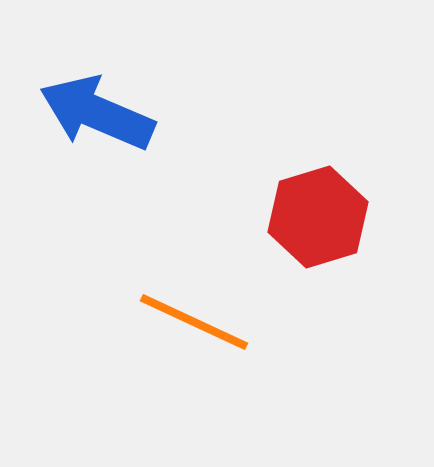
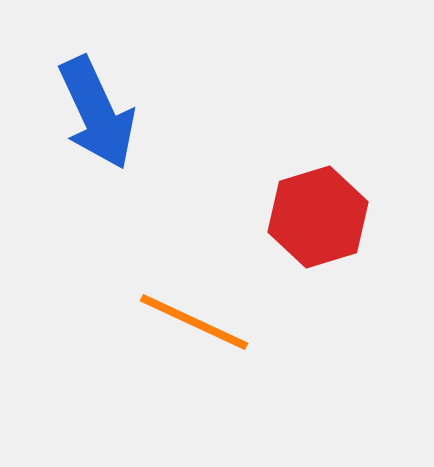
blue arrow: rotated 138 degrees counterclockwise
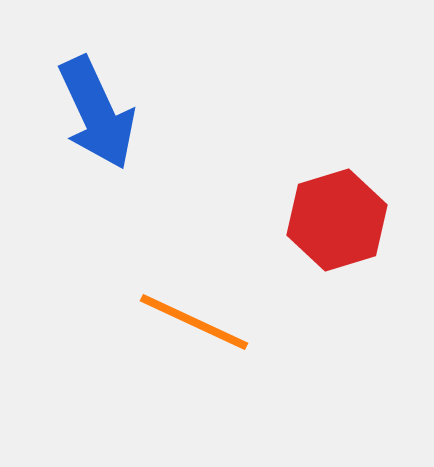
red hexagon: moved 19 px right, 3 px down
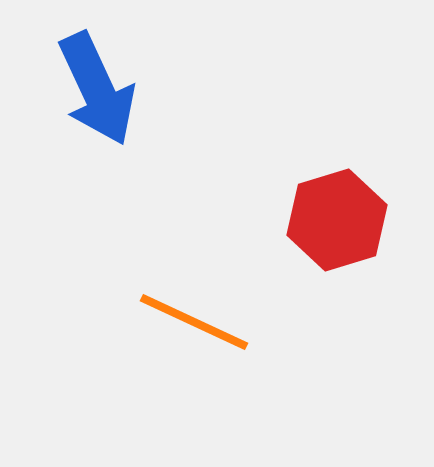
blue arrow: moved 24 px up
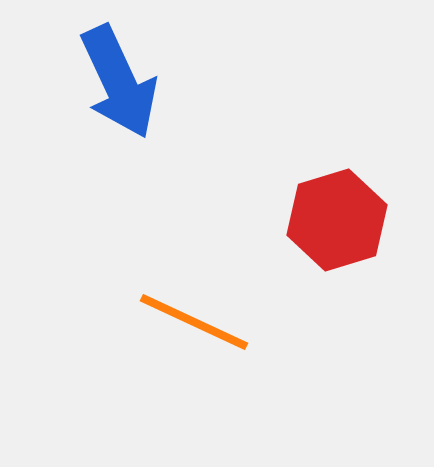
blue arrow: moved 22 px right, 7 px up
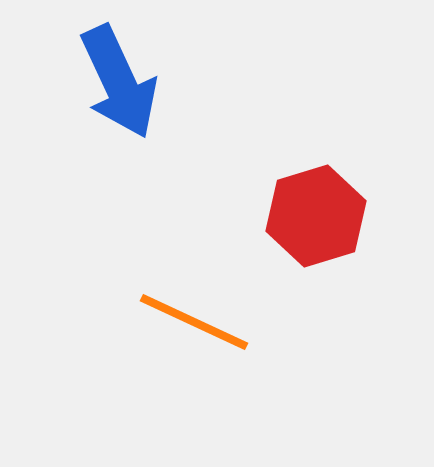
red hexagon: moved 21 px left, 4 px up
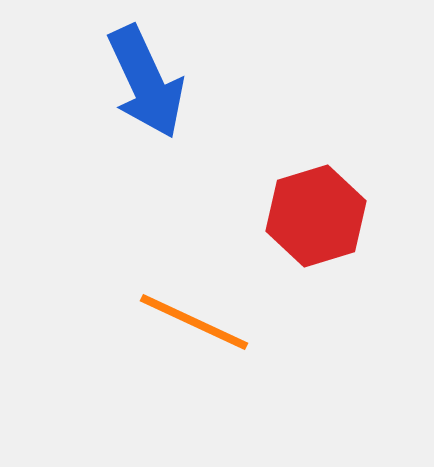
blue arrow: moved 27 px right
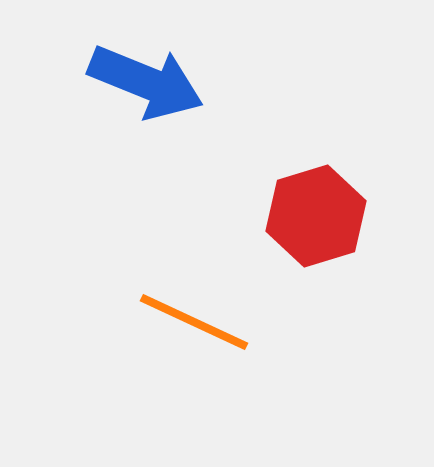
blue arrow: rotated 43 degrees counterclockwise
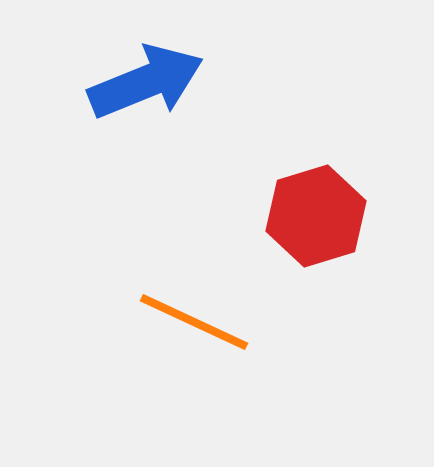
blue arrow: rotated 44 degrees counterclockwise
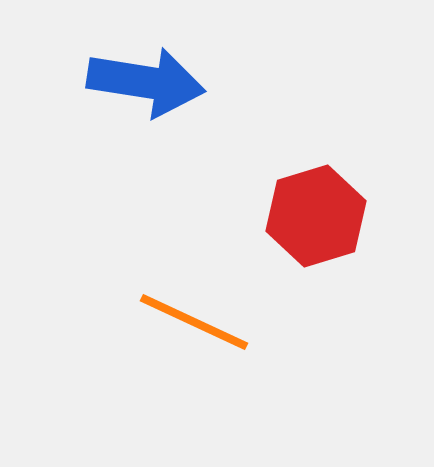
blue arrow: rotated 31 degrees clockwise
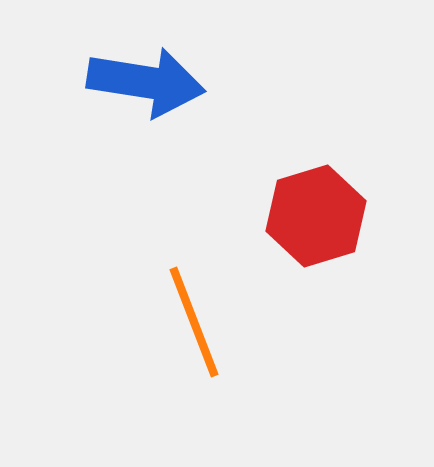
orange line: rotated 44 degrees clockwise
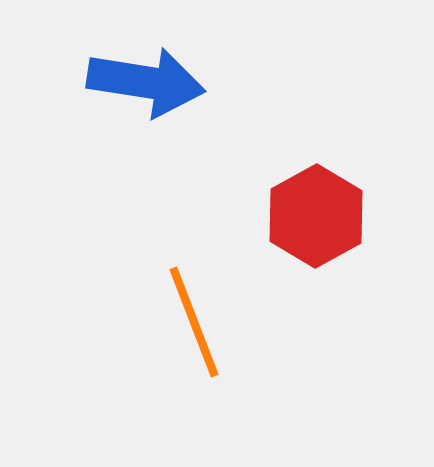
red hexagon: rotated 12 degrees counterclockwise
